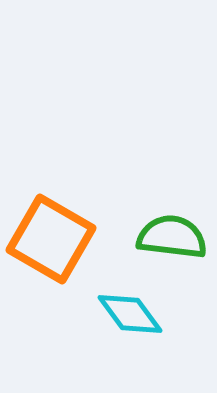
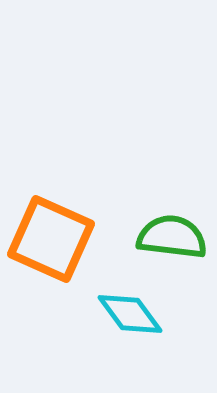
orange square: rotated 6 degrees counterclockwise
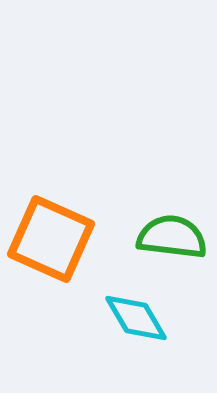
cyan diamond: moved 6 px right, 4 px down; rotated 6 degrees clockwise
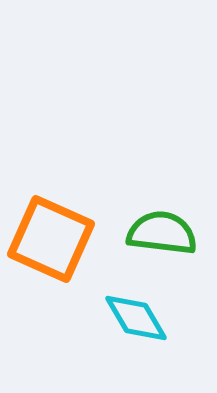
green semicircle: moved 10 px left, 4 px up
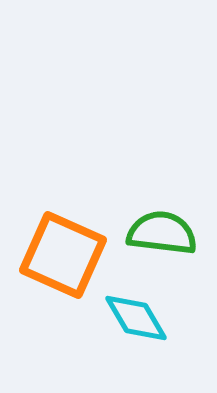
orange square: moved 12 px right, 16 px down
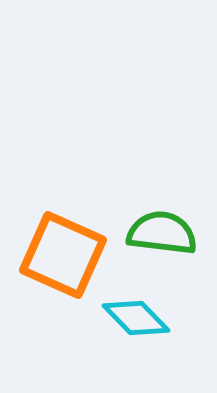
cyan diamond: rotated 14 degrees counterclockwise
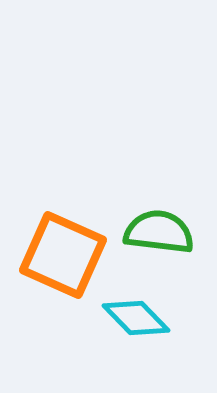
green semicircle: moved 3 px left, 1 px up
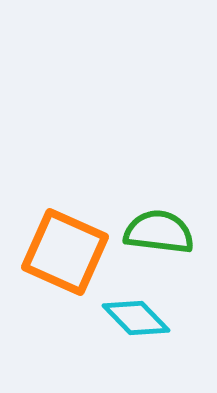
orange square: moved 2 px right, 3 px up
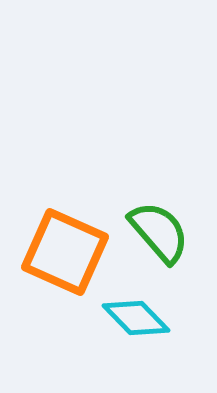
green semicircle: rotated 42 degrees clockwise
